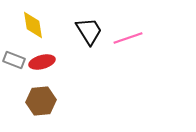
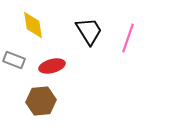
pink line: rotated 52 degrees counterclockwise
red ellipse: moved 10 px right, 4 px down
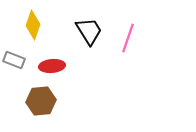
yellow diamond: rotated 28 degrees clockwise
red ellipse: rotated 10 degrees clockwise
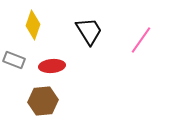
pink line: moved 13 px right, 2 px down; rotated 16 degrees clockwise
brown hexagon: moved 2 px right
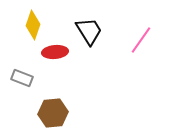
gray rectangle: moved 8 px right, 18 px down
red ellipse: moved 3 px right, 14 px up
brown hexagon: moved 10 px right, 12 px down
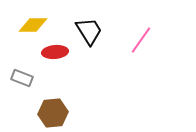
yellow diamond: rotated 72 degrees clockwise
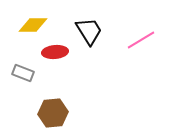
pink line: rotated 24 degrees clockwise
gray rectangle: moved 1 px right, 5 px up
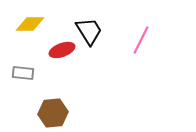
yellow diamond: moved 3 px left, 1 px up
pink line: rotated 32 degrees counterclockwise
red ellipse: moved 7 px right, 2 px up; rotated 15 degrees counterclockwise
gray rectangle: rotated 15 degrees counterclockwise
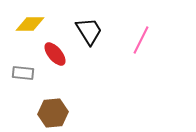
red ellipse: moved 7 px left, 4 px down; rotated 70 degrees clockwise
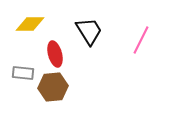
red ellipse: rotated 25 degrees clockwise
brown hexagon: moved 26 px up
